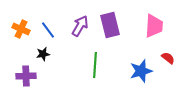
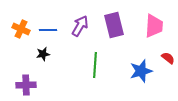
purple rectangle: moved 4 px right
blue line: rotated 54 degrees counterclockwise
purple cross: moved 9 px down
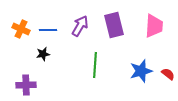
red semicircle: moved 16 px down
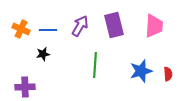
red semicircle: rotated 48 degrees clockwise
purple cross: moved 1 px left, 2 px down
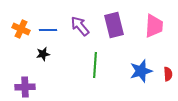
purple arrow: rotated 70 degrees counterclockwise
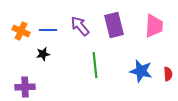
orange cross: moved 2 px down
green line: rotated 10 degrees counterclockwise
blue star: rotated 30 degrees clockwise
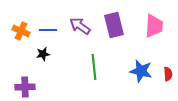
purple arrow: rotated 15 degrees counterclockwise
green line: moved 1 px left, 2 px down
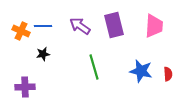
blue line: moved 5 px left, 4 px up
green line: rotated 10 degrees counterclockwise
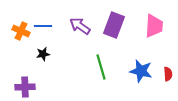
purple rectangle: rotated 35 degrees clockwise
green line: moved 7 px right
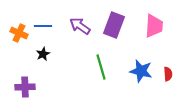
orange cross: moved 2 px left, 2 px down
black star: rotated 16 degrees counterclockwise
